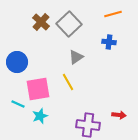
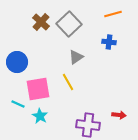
cyan star: rotated 21 degrees counterclockwise
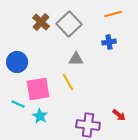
blue cross: rotated 16 degrees counterclockwise
gray triangle: moved 2 px down; rotated 35 degrees clockwise
red arrow: rotated 32 degrees clockwise
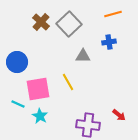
gray triangle: moved 7 px right, 3 px up
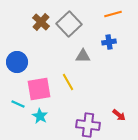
pink square: moved 1 px right
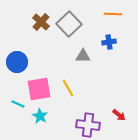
orange line: rotated 18 degrees clockwise
yellow line: moved 6 px down
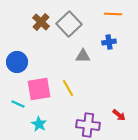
cyan star: moved 1 px left, 8 px down
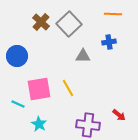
blue circle: moved 6 px up
